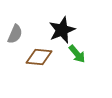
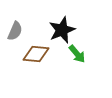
gray semicircle: moved 3 px up
brown diamond: moved 3 px left, 3 px up
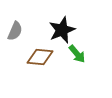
brown diamond: moved 4 px right, 3 px down
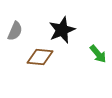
green arrow: moved 21 px right
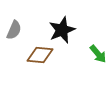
gray semicircle: moved 1 px left, 1 px up
brown diamond: moved 2 px up
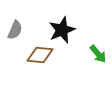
gray semicircle: moved 1 px right
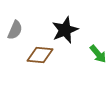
black star: moved 3 px right
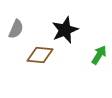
gray semicircle: moved 1 px right, 1 px up
green arrow: moved 1 px right, 1 px down; rotated 108 degrees counterclockwise
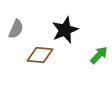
green arrow: rotated 12 degrees clockwise
